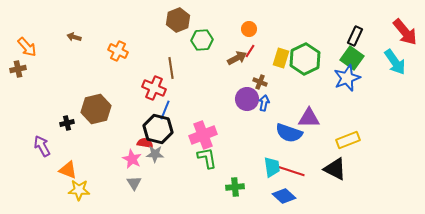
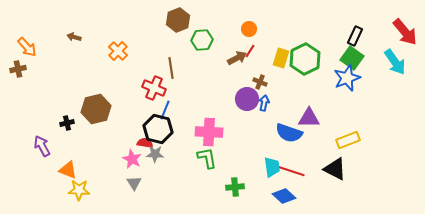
orange cross at (118, 51): rotated 18 degrees clockwise
pink cross at (203, 135): moved 6 px right, 3 px up; rotated 24 degrees clockwise
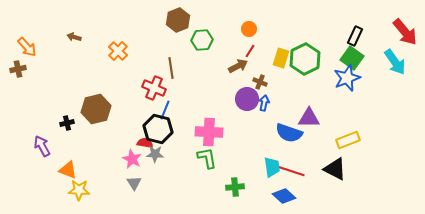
brown arrow at (237, 58): moved 1 px right, 8 px down
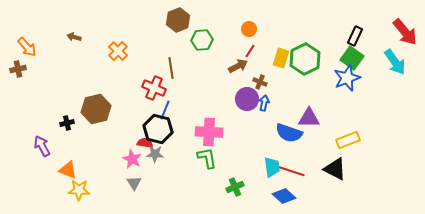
green cross at (235, 187): rotated 18 degrees counterclockwise
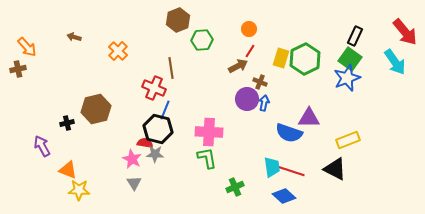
green square at (352, 58): moved 2 px left, 1 px down
